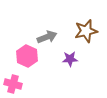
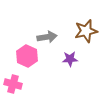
gray arrow: rotated 12 degrees clockwise
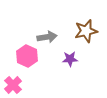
pink cross: moved 1 px down; rotated 30 degrees clockwise
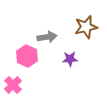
brown star: moved 4 px up
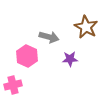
brown star: rotated 30 degrees counterclockwise
gray arrow: moved 2 px right; rotated 24 degrees clockwise
pink cross: rotated 30 degrees clockwise
